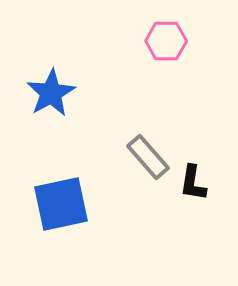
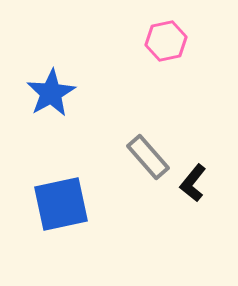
pink hexagon: rotated 12 degrees counterclockwise
black L-shape: rotated 30 degrees clockwise
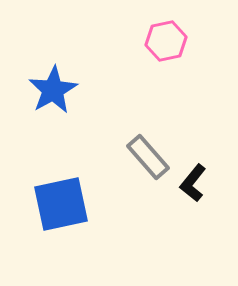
blue star: moved 2 px right, 3 px up
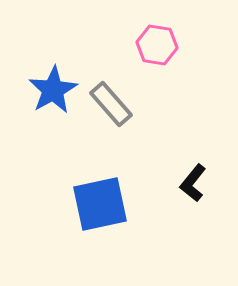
pink hexagon: moved 9 px left, 4 px down; rotated 21 degrees clockwise
gray rectangle: moved 37 px left, 53 px up
blue square: moved 39 px right
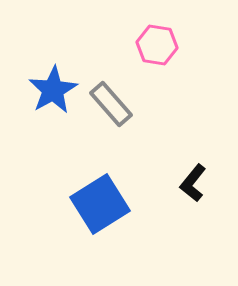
blue square: rotated 20 degrees counterclockwise
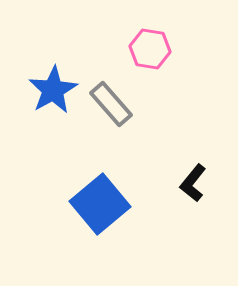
pink hexagon: moved 7 px left, 4 px down
blue square: rotated 8 degrees counterclockwise
